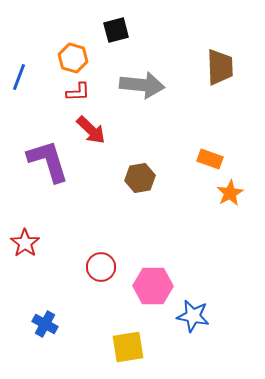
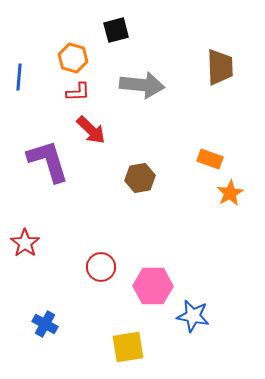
blue line: rotated 16 degrees counterclockwise
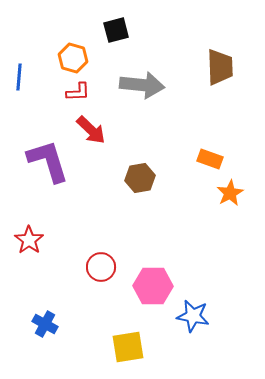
red star: moved 4 px right, 3 px up
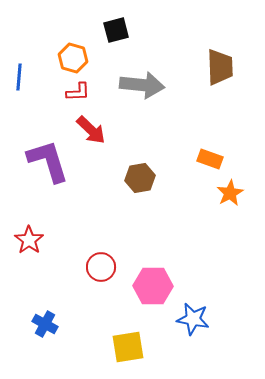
blue star: moved 3 px down
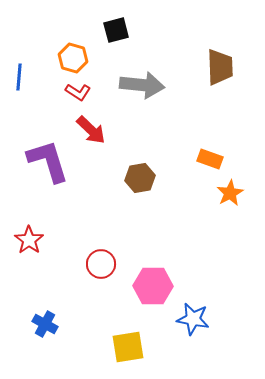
red L-shape: rotated 35 degrees clockwise
red circle: moved 3 px up
